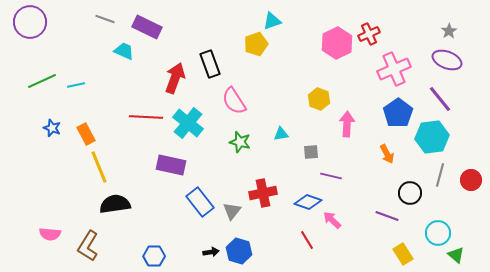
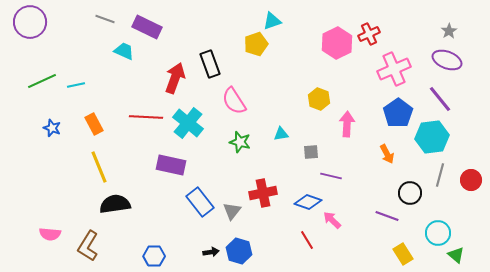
orange rectangle at (86, 134): moved 8 px right, 10 px up
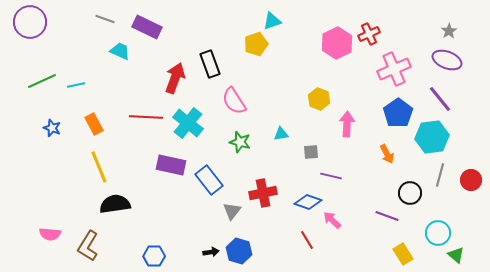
cyan trapezoid at (124, 51): moved 4 px left
blue rectangle at (200, 202): moved 9 px right, 22 px up
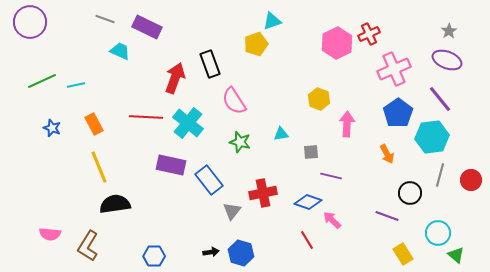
blue hexagon at (239, 251): moved 2 px right, 2 px down
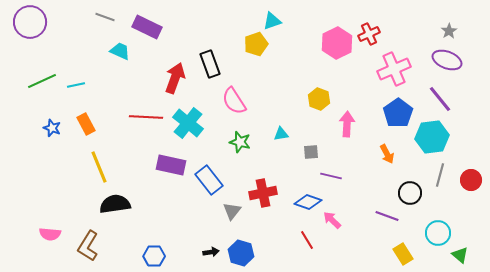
gray line at (105, 19): moved 2 px up
orange rectangle at (94, 124): moved 8 px left
green triangle at (456, 255): moved 4 px right
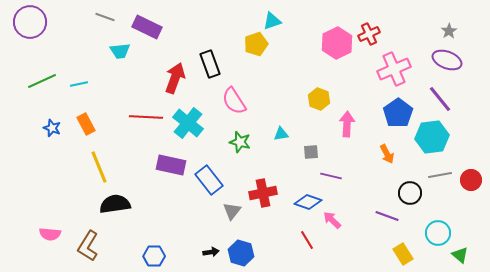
cyan trapezoid at (120, 51): rotated 150 degrees clockwise
cyan line at (76, 85): moved 3 px right, 1 px up
gray line at (440, 175): rotated 65 degrees clockwise
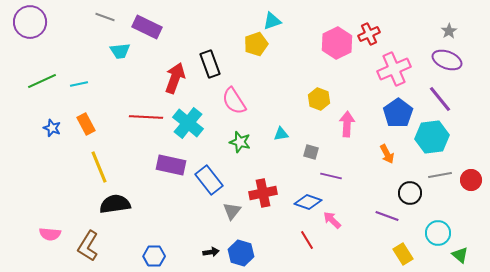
gray square at (311, 152): rotated 21 degrees clockwise
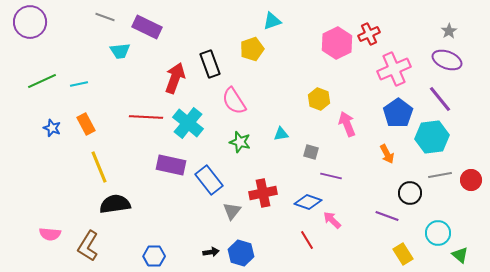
yellow pentagon at (256, 44): moved 4 px left, 5 px down
pink arrow at (347, 124): rotated 25 degrees counterclockwise
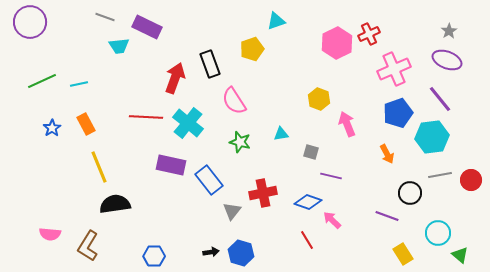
cyan triangle at (272, 21): moved 4 px right
cyan trapezoid at (120, 51): moved 1 px left, 5 px up
blue pentagon at (398, 113): rotated 16 degrees clockwise
blue star at (52, 128): rotated 18 degrees clockwise
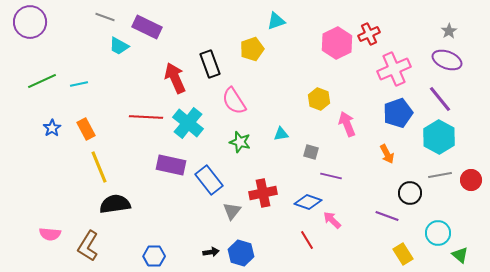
cyan trapezoid at (119, 46): rotated 35 degrees clockwise
red arrow at (175, 78): rotated 44 degrees counterclockwise
orange rectangle at (86, 124): moved 5 px down
cyan hexagon at (432, 137): moved 7 px right; rotated 24 degrees counterclockwise
